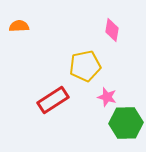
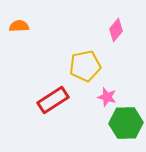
pink diamond: moved 4 px right; rotated 30 degrees clockwise
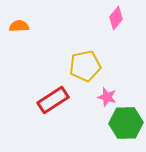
pink diamond: moved 12 px up
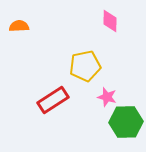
pink diamond: moved 6 px left, 3 px down; rotated 40 degrees counterclockwise
green hexagon: moved 1 px up
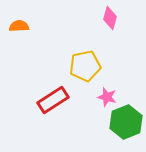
pink diamond: moved 3 px up; rotated 15 degrees clockwise
green hexagon: rotated 20 degrees counterclockwise
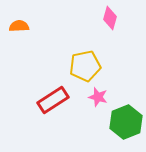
pink star: moved 9 px left
